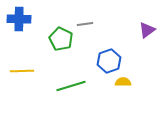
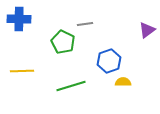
green pentagon: moved 2 px right, 3 px down
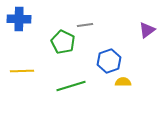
gray line: moved 1 px down
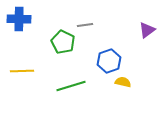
yellow semicircle: rotated 14 degrees clockwise
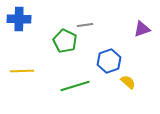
purple triangle: moved 5 px left, 1 px up; rotated 18 degrees clockwise
green pentagon: moved 2 px right, 1 px up
yellow semicircle: moved 5 px right; rotated 28 degrees clockwise
green line: moved 4 px right
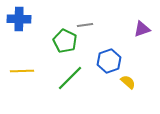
green line: moved 5 px left, 8 px up; rotated 28 degrees counterclockwise
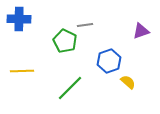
purple triangle: moved 1 px left, 2 px down
green line: moved 10 px down
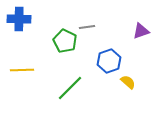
gray line: moved 2 px right, 2 px down
yellow line: moved 1 px up
